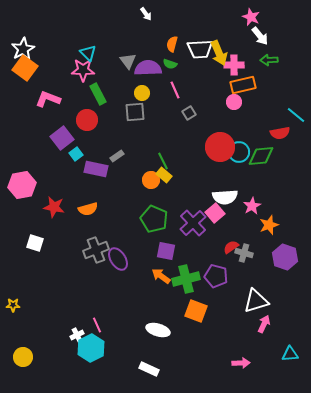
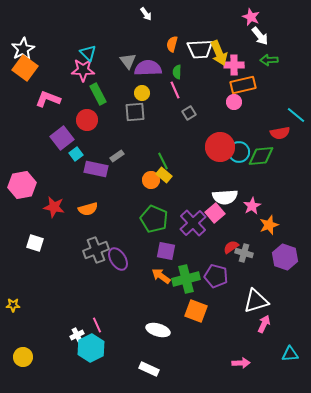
green semicircle at (170, 64): moved 7 px right, 8 px down; rotated 72 degrees clockwise
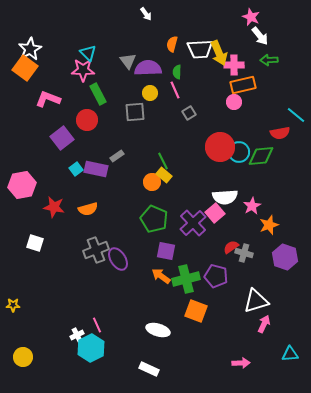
white star at (23, 49): moved 7 px right
yellow circle at (142, 93): moved 8 px right
cyan square at (76, 154): moved 15 px down
orange circle at (151, 180): moved 1 px right, 2 px down
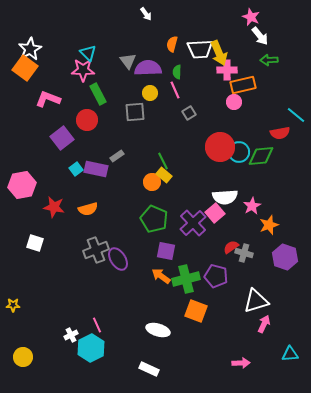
pink cross at (234, 65): moved 7 px left, 5 px down
white cross at (77, 335): moved 6 px left
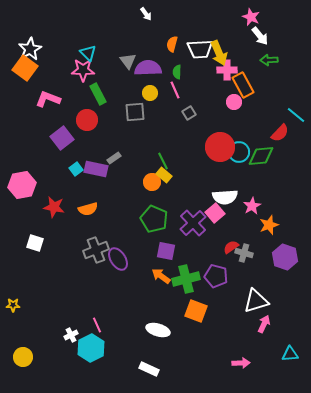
orange rectangle at (243, 85): rotated 75 degrees clockwise
red semicircle at (280, 133): rotated 36 degrees counterclockwise
gray rectangle at (117, 156): moved 3 px left, 2 px down
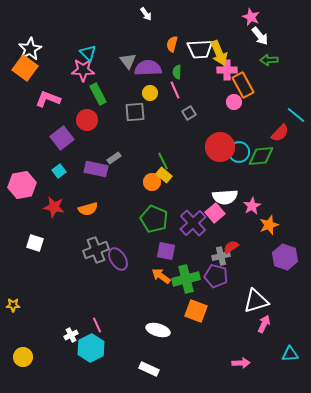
cyan square at (76, 169): moved 17 px left, 2 px down
gray cross at (244, 253): moved 23 px left, 3 px down; rotated 30 degrees counterclockwise
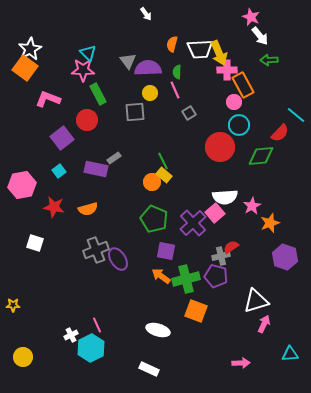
cyan circle at (239, 152): moved 27 px up
orange star at (269, 225): moved 1 px right, 2 px up
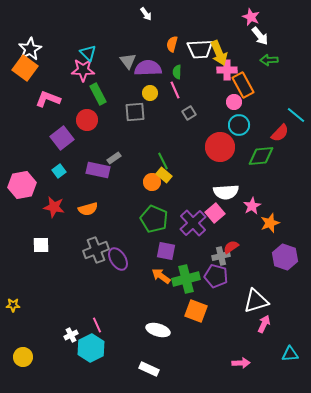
purple rectangle at (96, 169): moved 2 px right, 1 px down
white semicircle at (225, 197): moved 1 px right, 5 px up
white square at (35, 243): moved 6 px right, 2 px down; rotated 18 degrees counterclockwise
